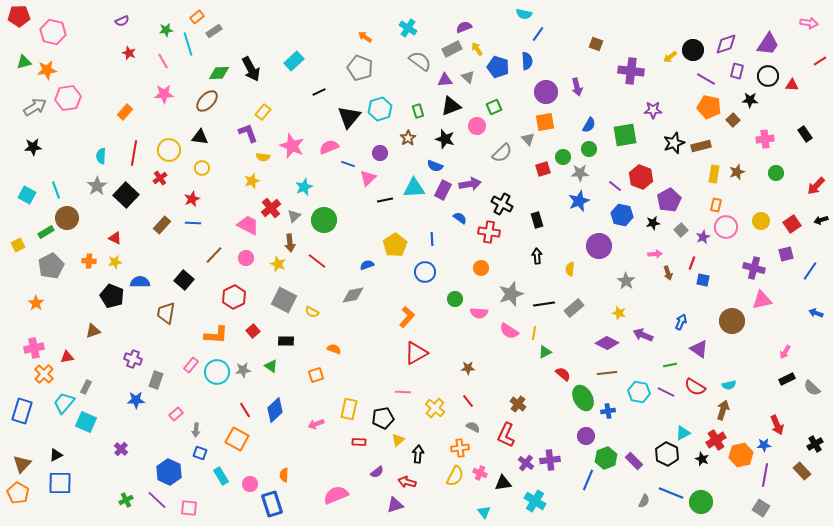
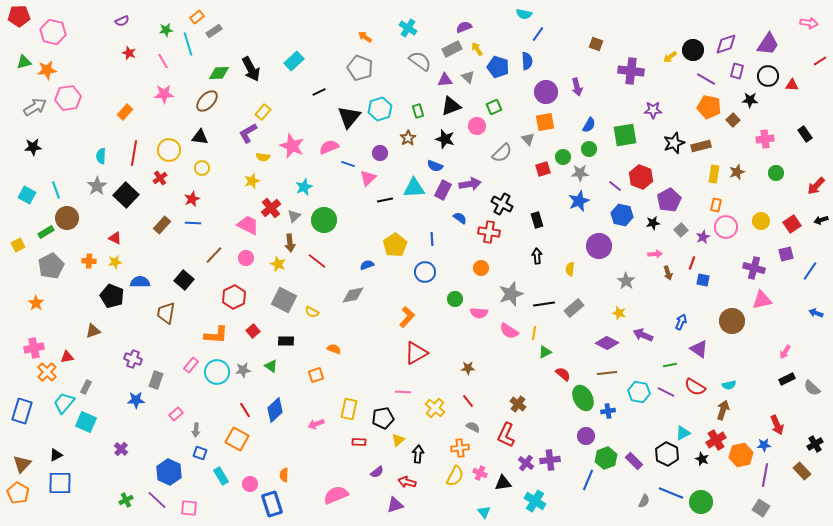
purple L-shape at (248, 133): rotated 100 degrees counterclockwise
orange cross at (44, 374): moved 3 px right, 2 px up
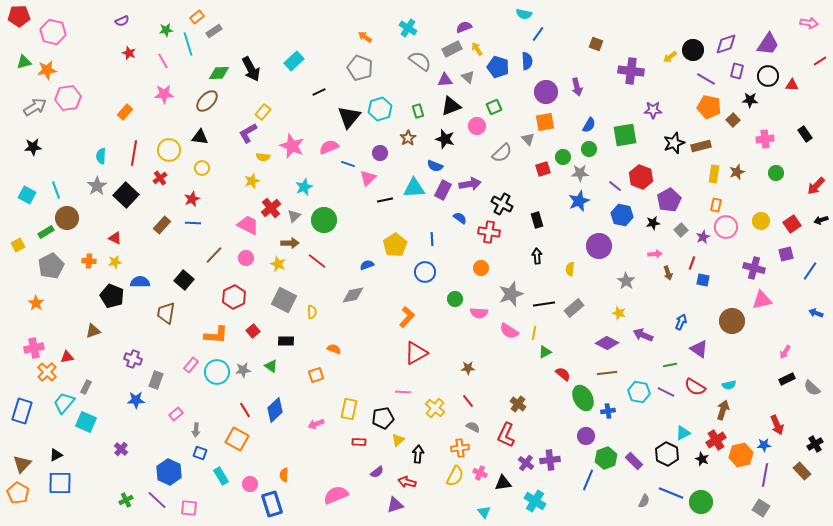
brown arrow at (290, 243): rotated 84 degrees counterclockwise
yellow semicircle at (312, 312): rotated 120 degrees counterclockwise
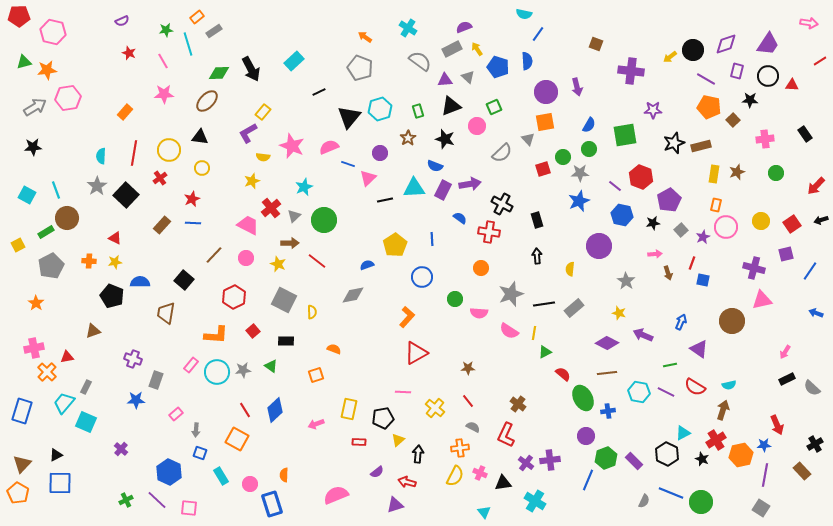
blue circle at (425, 272): moved 3 px left, 5 px down
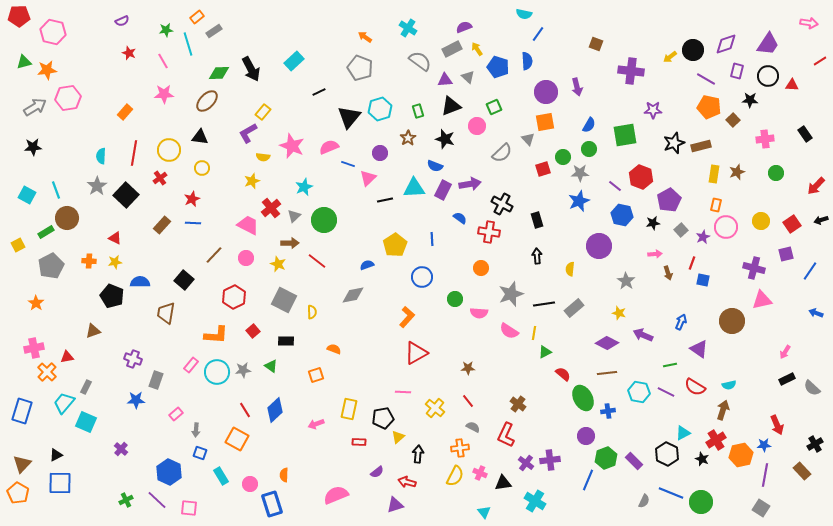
yellow triangle at (398, 440): moved 3 px up
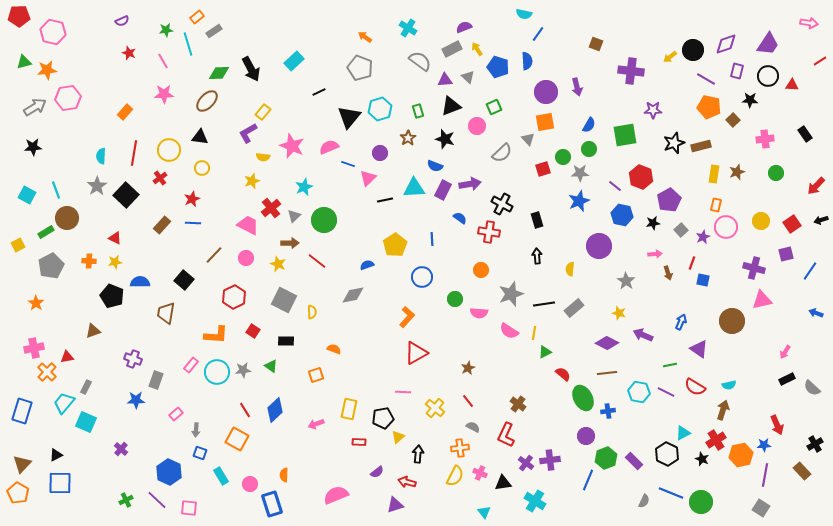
orange circle at (481, 268): moved 2 px down
red square at (253, 331): rotated 16 degrees counterclockwise
brown star at (468, 368): rotated 24 degrees counterclockwise
